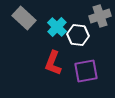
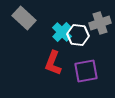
gray cross: moved 7 px down
cyan cross: moved 5 px right, 5 px down
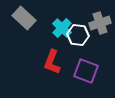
cyan cross: moved 4 px up
red L-shape: moved 1 px left, 1 px up
purple square: rotated 30 degrees clockwise
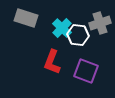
gray rectangle: moved 2 px right; rotated 25 degrees counterclockwise
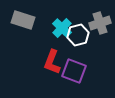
gray rectangle: moved 3 px left, 2 px down
white hexagon: rotated 20 degrees counterclockwise
purple square: moved 12 px left
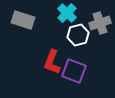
cyan cross: moved 5 px right, 15 px up
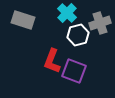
red L-shape: moved 1 px up
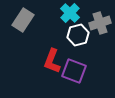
cyan cross: moved 3 px right
gray rectangle: rotated 75 degrees counterclockwise
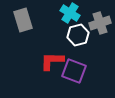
cyan cross: rotated 12 degrees counterclockwise
gray rectangle: rotated 50 degrees counterclockwise
red L-shape: rotated 70 degrees clockwise
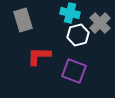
cyan cross: rotated 18 degrees counterclockwise
gray cross: rotated 25 degrees counterclockwise
red L-shape: moved 13 px left, 5 px up
